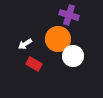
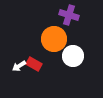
orange circle: moved 4 px left
white arrow: moved 6 px left, 22 px down
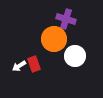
purple cross: moved 3 px left, 4 px down
white circle: moved 2 px right
red rectangle: rotated 42 degrees clockwise
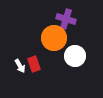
orange circle: moved 1 px up
white arrow: moved 1 px right; rotated 88 degrees counterclockwise
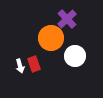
purple cross: moved 1 px right; rotated 30 degrees clockwise
orange circle: moved 3 px left
white arrow: rotated 16 degrees clockwise
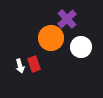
white circle: moved 6 px right, 9 px up
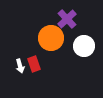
white circle: moved 3 px right, 1 px up
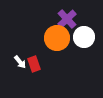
orange circle: moved 6 px right
white circle: moved 9 px up
white arrow: moved 4 px up; rotated 24 degrees counterclockwise
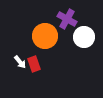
purple cross: rotated 18 degrees counterclockwise
orange circle: moved 12 px left, 2 px up
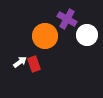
white circle: moved 3 px right, 2 px up
white arrow: rotated 88 degrees counterclockwise
